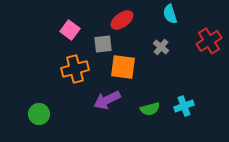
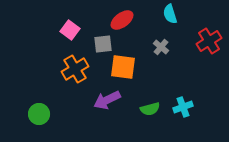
orange cross: rotated 16 degrees counterclockwise
cyan cross: moved 1 px left, 1 px down
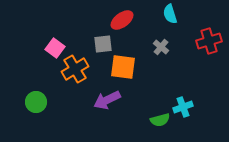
pink square: moved 15 px left, 18 px down
red cross: rotated 15 degrees clockwise
green semicircle: moved 10 px right, 11 px down
green circle: moved 3 px left, 12 px up
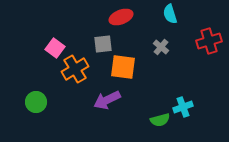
red ellipse: moved 1 px left, 3 px up; rotated 15 degrees clockwise
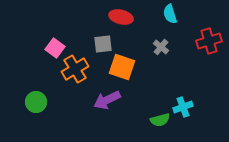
red ellipse: rotated 35 degrees clockwise
orange square: moved 1 px left; rotated 12 degrees clockwise
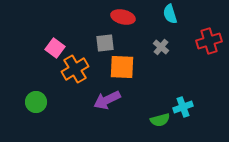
red ellipse: moved 2 px right
gray square: moved 2 px right, 1 px up
orange square: rotated 16 degrees counterclockwise
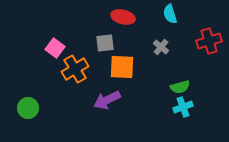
green circle: moved 8 px left, 6 px down
green semicircle: moved 20 px right, 33 px up
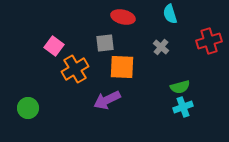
pink square: moved 1 px left, 2 px up
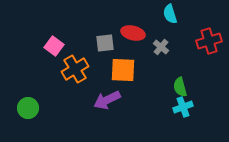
red ellipse: moved 10 px right, 16 px down
orange square: moved 1 px right, 3 px down
green semicircle: rotated 90 degrees clockwise
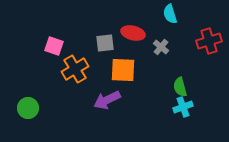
pink square: rotated 18 degrees counterclockwise
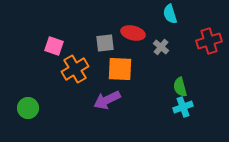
orange square: moved 3 px left, 1 px up
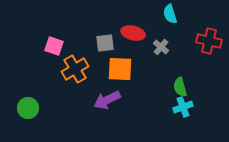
red cross: rotated 30 degrees clockwise
